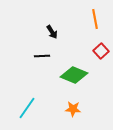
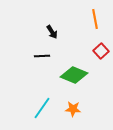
cyan line: moved 15 px right
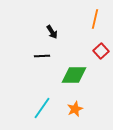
orange line: rotated 24 degrees clockwise
green diamond: rotated 24 degrees counterclockwise
orange star: moved 2 px right; rotated 28 degrees counterclockwise
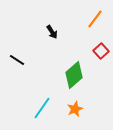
orange line: rotated 24 degrees clockwise
black line: moved 25 px left, 4 px down; rotated 35 degrees clockwise
green diamond: rotated 40 degrees counterclockwise
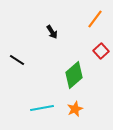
cyan line: rotated 45 degrees clockwise
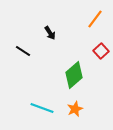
black arrow: moved 2 px left, 1 px down
black line: moved 6 px right, 9 px up
cyan line: rotated 30 degrees clockwise
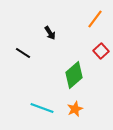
black line: moved 2 px down
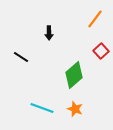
black arrow: moved 1 px left; rotated 32 degrees clockwise
black line: moved 2 px left, 4 px down
orange star: rotated 28 degrees counterclockwise
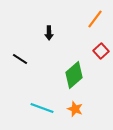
black line: moved 1 px left, 2 px down
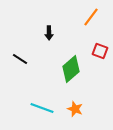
orange line: moved 4 px left, 2 px up
red square: moved 1 px left; rotated 28 degrees counterclockwise
green diamond: moved 3 px left, 6 px up
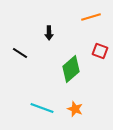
orange line: rotated 36 degrees clockwise
black line: moved 6 px up
